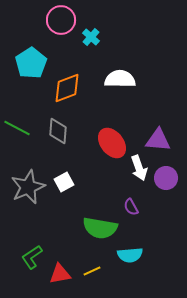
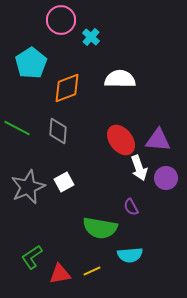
red ellipse: moved 9 px right, 3 px up
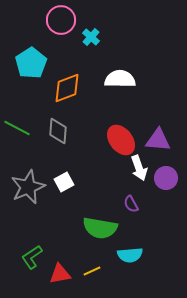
purple semicircle: moved 3 px up
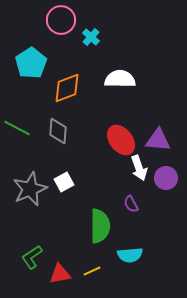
gray star: moved 2 px right, 2 px down
green semicircle: moved 2 px up; rotated 100 degrees counterclockwise
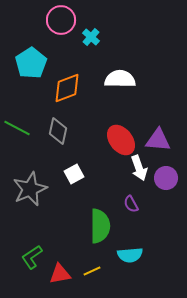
gray diamond: rotated 8 degrees clockwise
white square: moved 10 px right, 8 px up
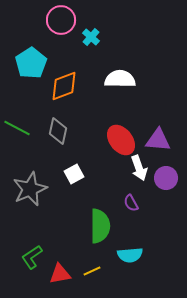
orange diamond: moved 3 px left, 2 px up
purple semicircle: moved 1 px up
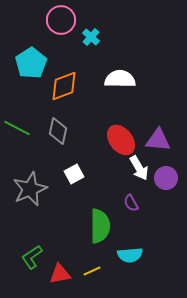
white arrow: rotated 10 degrees counterclockwise
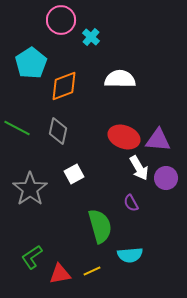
red ellipse: moved 3 px right, 3 px up; rotated 32 degrees counterclockwise
gray star: rotated 12 degrees counterclockwise
green semicircle: rotated 16 degrees counterclockwise
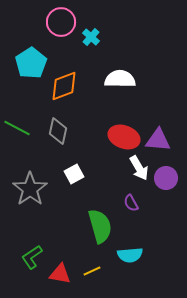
pink circle: moved 2 px down
red triangle: rotated 20 degrees clockwise
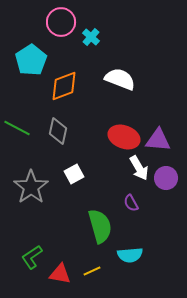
cyan pentagon: moved 3 px up
white semicircle: rotated 20 degrees clockwise
gray star: moved 1 px right, 2 px up
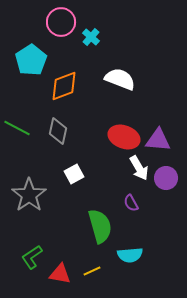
gray star: moved 2 px left, 8 px down
